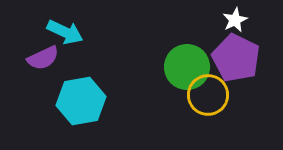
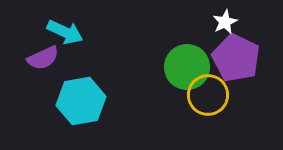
white star: moved 10 px left, 2 px down
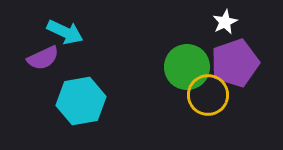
purple pentagon: moved 1 px left, 5 px down; rotated 27 degrees clockwise
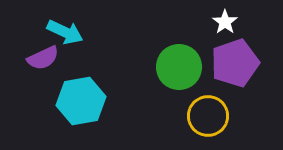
white star: rotated 10 degrees counterclockwise
green circle: moved 8 px left
yellow circle: moved 21 px down
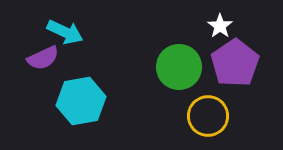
white star: moved 5 px left, 4 px down
purple pentagon: rotated 15 degrees counterclockwise
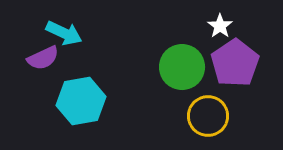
cyan arrow: moved 1 px left, 1 px down
green circle: moved 3 px right
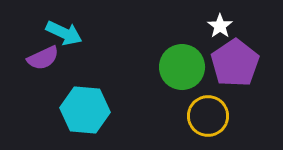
cyan hexagon: moved 4 px right, 9 px down; rotated 15 degrees clockwise
